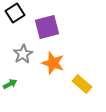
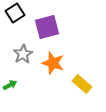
green arrow: moved 1 px down
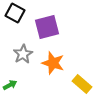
black square: rotated 30 degrees counterclockwise
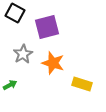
yellow rectangle: rotated 24 degrees counterclockwise
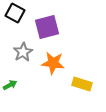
gray star: moved 2 px up
orange star: rotated 10 degrees counterclockwise
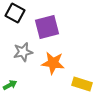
gray star: rotated 18 degrees clockwise
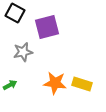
orange star: moved 2 px right, 20 px down
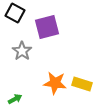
gray star: moved 1 px left, 1 px up; rotated 24 degrees counterclockwise
green arrow: moved 5 px right, 14 px down
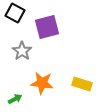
orange star: moved 13 px left
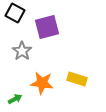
yellow rectangle: moved 5 px left, 5 px up
